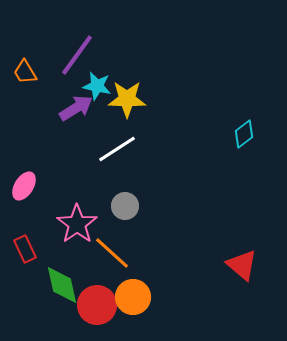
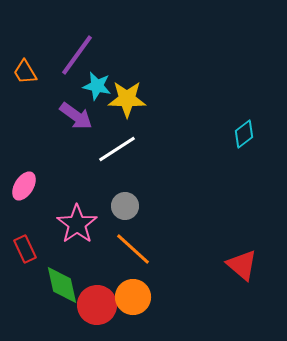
purple arrow: moved 8 px down; rotated 68 degrees clockwise
orange line: moved 21 px right, 4 px up
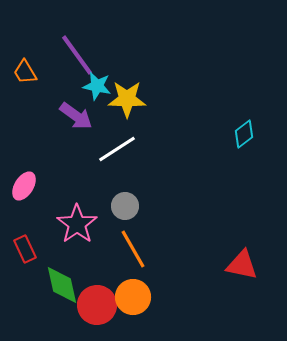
purple line: rotated 72 degrees counterclockwise
orange line: rotated 18 degrees clockwise
red triangle: rotated 28 degrees counterclockwise
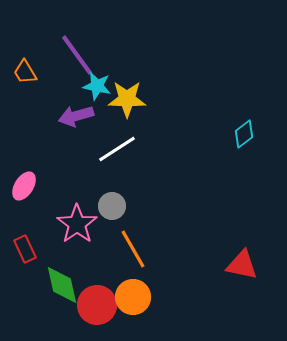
purple arrow: rotated 128 degrees clockwise
gray circle: moved 13 px left
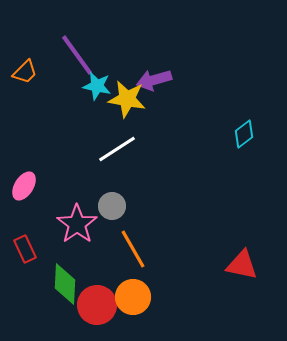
orange trapezoid: rotated 104 degrees counterclockwise
yellow star: rotated 9 degrees clockwise
purple arrow: moved 78 px right, 36 px up
green diamond: moved 3 px right, 1 px up; rotated 15 degrees clockwise
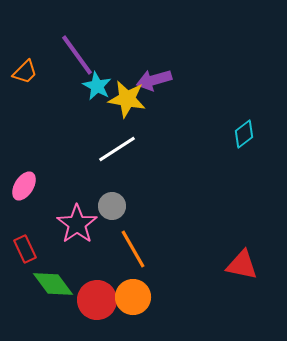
cyan star: rotated 16 degrees clockwise
green diamond: moved 12 px left; rotated 39 degrees counterclockwise
red circle: moved 5 px up
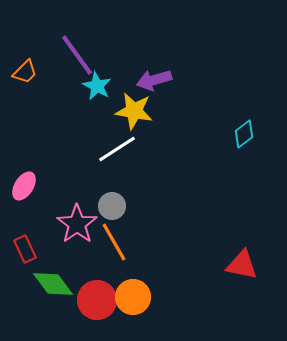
yellow star: moved 7 px right, 12 px down
orange line: moved 19 px left, 7 px up
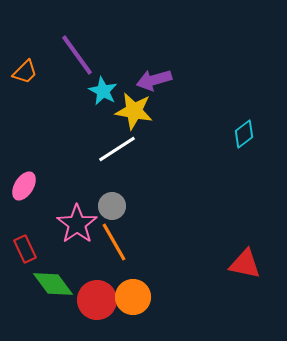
cyan star: moved 6 px right, 5 px down
red triangle: moved 3 px right, 1 px up
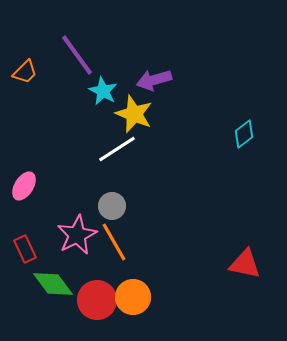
yellow star: moved 3 px down; rotated 12 degrees clockwise
pink star: moved 11 px down; rotated 9 degrees clockwise
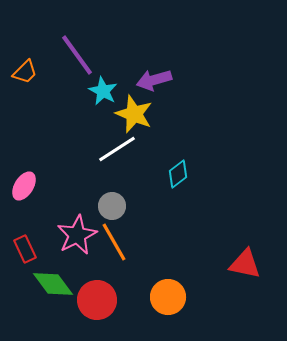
cyan diamond: moved 66 px left, 40 px down
orange circle: moved 35 px right
